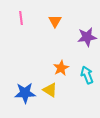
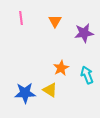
purple star: moved 3 px left, 4 px up
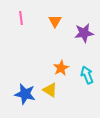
blue star: moved 1 px down; rotated 15 degrees clockwise
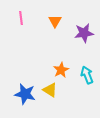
orange star: moved 2 px down
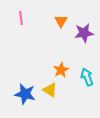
orange triangle: moved 6 px right
cyan arrow: moved 2 px down
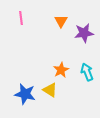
cyan arrow: moved 5 px up
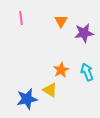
blue star: moved 2 px right, 5 px down; rotated 25 degrees counterclockwise
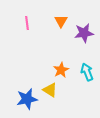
pink line: moved 6 px right, 5 px down
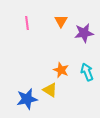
orange star: rotated 21 degrees counterclockwise
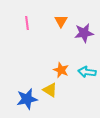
cyan arrow: rotated 60 degrees counterclockwise
